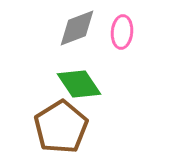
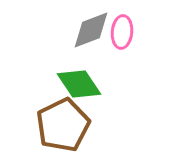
gray diamond: moved 14 px right, 2 px down
brown pentagon: moved 2 px right, 2 px up; rotated 6 degrees clockwise
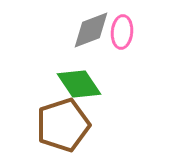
brown pentagon: rotated 8 degrees clockwise
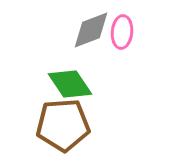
green diamond: moved 9 px left
brown pentagon: rotated 14 degrees clockwise
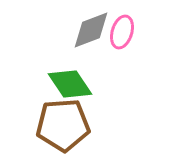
pink ellipse: rotated 12 degrees clockwise
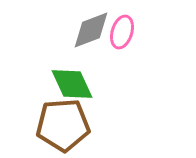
green diamond: moved 2 px right; rotated 9 degrees clockwise
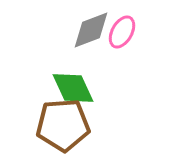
pink ellipse: rotated 12 degrees clockwise
green diamond: moved 1 px right, 4 px down
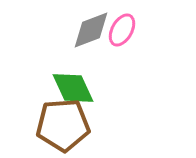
pink ellipse: moved 2 px up
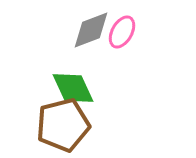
pink ellipse: moved 2 px down
brown pentagon: rotated 10 degrees counterclockwise
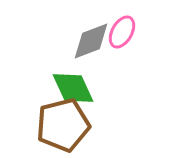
gray diamond: moved 11 px down
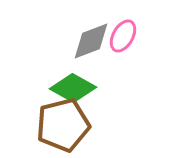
pink ellipse: moved 1 px right, 4 px down
green diamond: rotated 36 degrees counterclockwise
